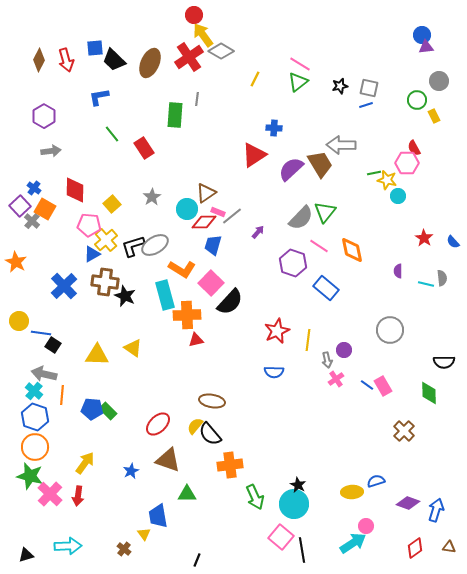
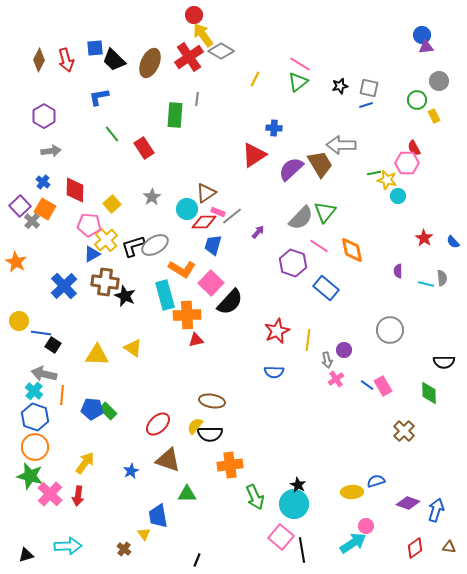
blue cross at (34, 188): moved 9 px right, 6 px up
black semicircle at (210, 434): rotated 50 degrees counterclockwise
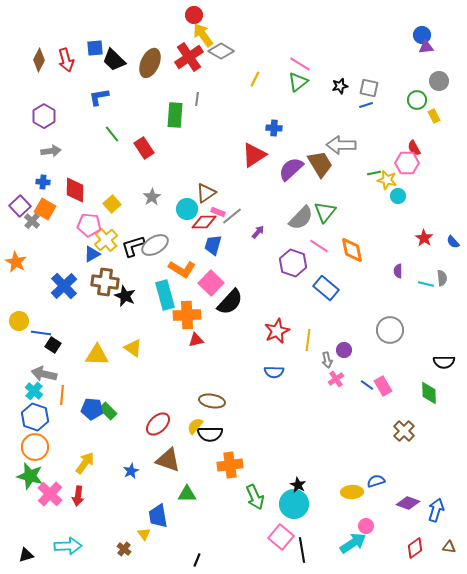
blue cross at (43, 182): rotated 32 degrees counterclockwise
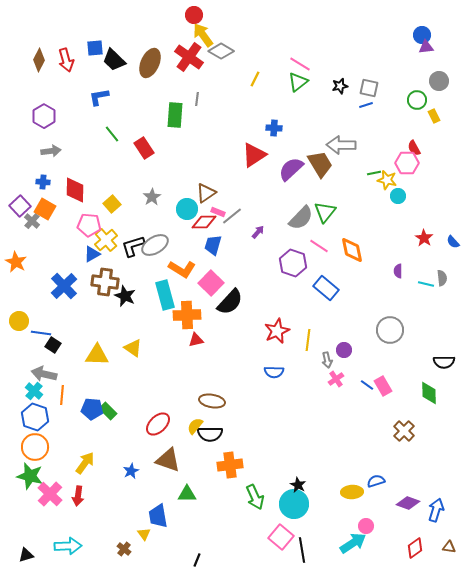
red cross at (189, 57): rotated 20 degrees counterclockwise
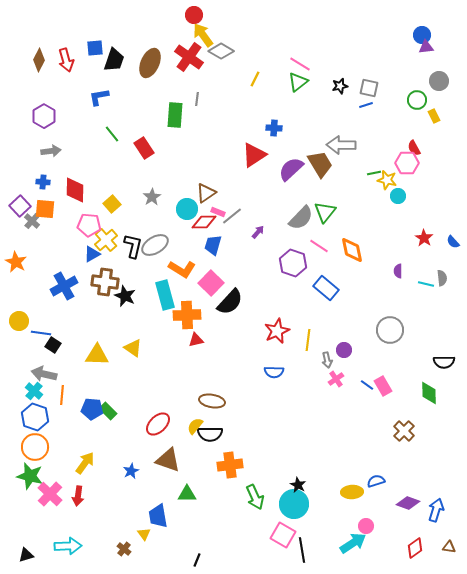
black trapezoid at (114, 60): rotated 115 degrees counterclockwise
orange square at (45, 209): rotated 25 degrees counterclockwise
black L-shape at (133, 246): rotated 120 degrees clockwise
blue cross at (64, 286): rotated 16 degrees clockwise
pink square at (281, 537): moved 2 px right, 2 px up; rotated 10 degrees counterclockwise
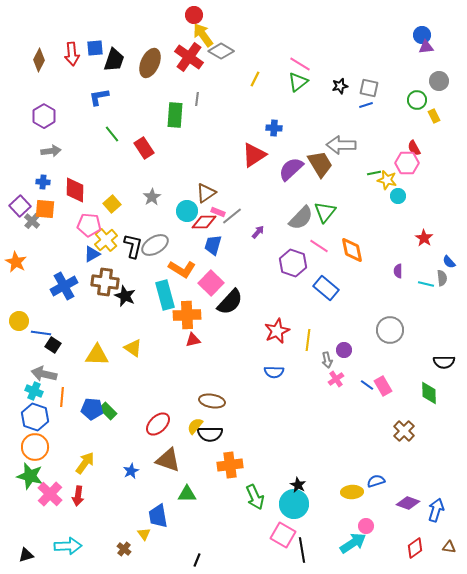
red arrow at (66, 60): moved 6 px right, 6 px up; rotated 10 degrees clockwise
cyan circle at (187, 209): moved 2 px down
blue semicircle at (453, 242): moved 4 px left, 20 px down
red triangle at (196, 340): moved 3 px left
cyan cross at (34, 391): rotated 18 degrees counterclockwise
orange line at (62, 395): moved 2 px down
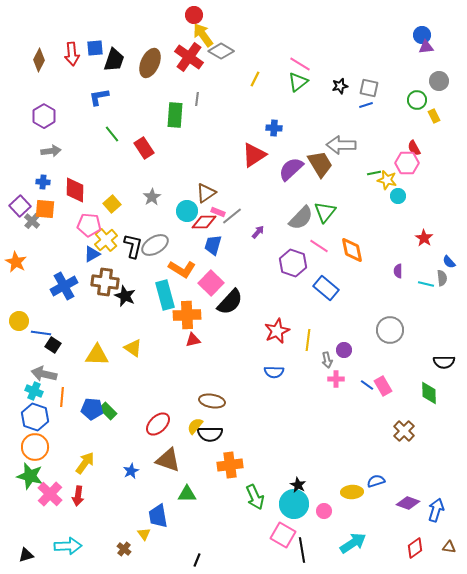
pink cross at (336, 379): rotated 35 degrees clockwise
pink circle at (366, 526): moved 42 px left, 15 px up
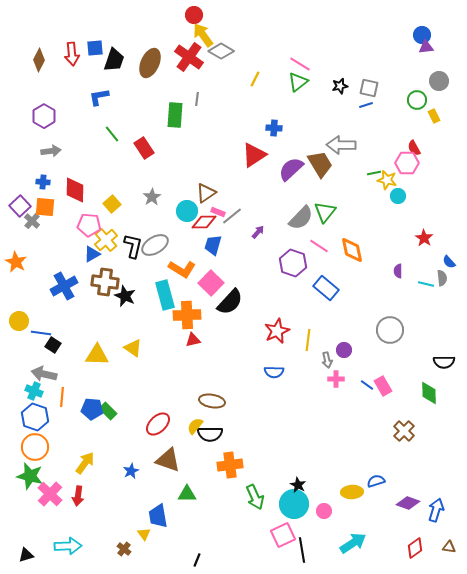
orange square at (45, 209): moved 2 px up
pink square at (283, 535): rotated 35 degrees clockwise
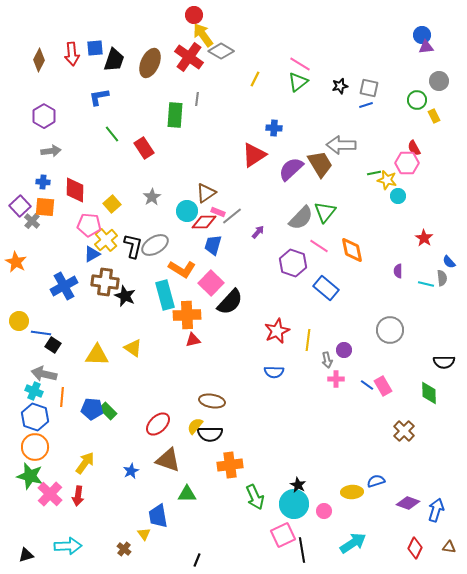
red diamond at (415, 548): rotated 30 degrees counterclockwise
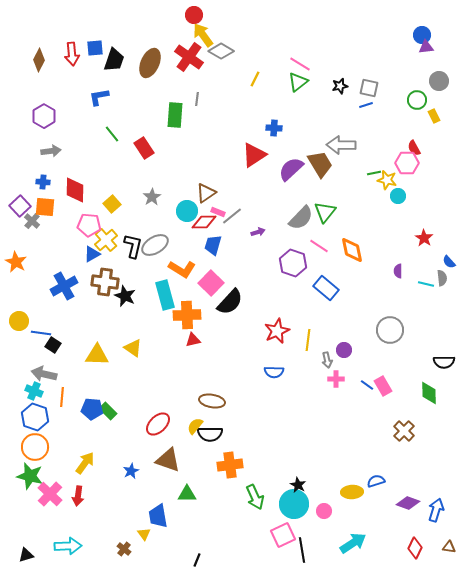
purple arrow at (258, 232): rotated 32 degrees clockwise
